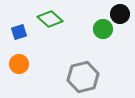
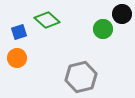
black circle: moved 2 px right
green diamond: moved 3 px left, 1 px down
orange circle: moved 2 px left, 6 px up
gray hexagon: moved 2 px left
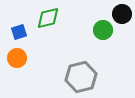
green diamond: moved 1 px right, 2 px up; rotated 55 degrees counterclockwise
green circle: moved 1 px down
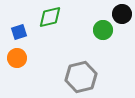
green diamond: moved 2 px right, 1 px up
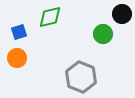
green circle: moved 4 px down
gray hexagon: rotated 24 degrees counterclockwise
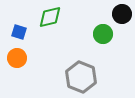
blue square: rotated 35 degrees clockwise
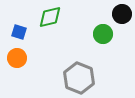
gray hexagon: moved 2 px left, 1 px down
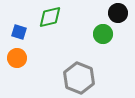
black circle: moved 4 px left, 1 px up
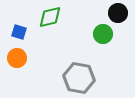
gray hexagon: rotated 12 degrees counterclockwise
